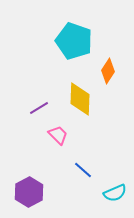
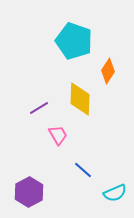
pink trapezoid: rotated 15 degrees clockwise
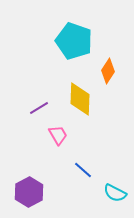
cyan semicircle: rotated 50 degrees clockwise
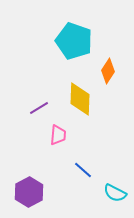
pink trapezoid: rotated 35 degrees clockwise
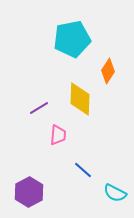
cyan pentagon: moved 2 px left, 2 px up; rotated 30 degrees counterclockwise
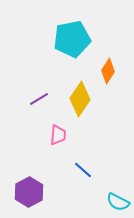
yellow diamond: rotated 32 degrees clockwise
purple line: moved 9 px up
cyan semicircle: moved 3 px right, 9 px down
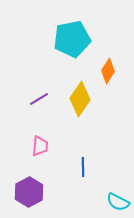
pink trapezoid: moved 18 px left, 11 px down
blue line: moved 3 px up; rotated 48 degrees clockwise
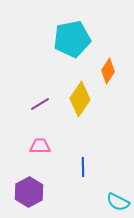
purple line: moved 1 px right, 5 px down
pink trapezoid: rotated 95 degrees counterclockwise
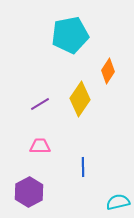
cyan pentagon: moved 2 px left, 4 px up
cyan semicircle: rotated 140 degrees clockwise
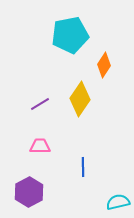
orange diamond: moved 4 px left, 6 px up
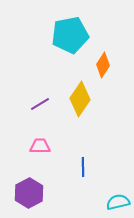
orange diamond: moved 1 px left
purple hexagon: moved 1 px down
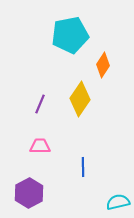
purple line: rotated 36 degrees counterclockwise
